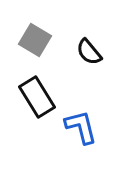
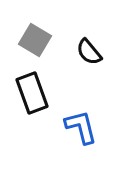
black rectangle: moved 5 px left, 4 px up; rotated 12 degrees clockwise
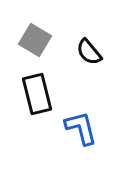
black rectangle: moved 5 px right, 1 px down; rotated 6 degrees clockwise
blue L-shape: moved 1 px down
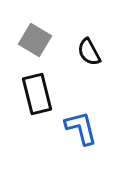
black semicircle: rotated 12 degrees clockwise
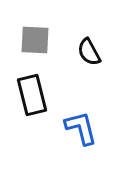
gray square: rotated 28 degrees counterclockwise
black rectangle: moved 5 px left, 1 px down
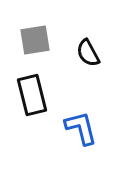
gray square: rotated 12 degrees counterclockwise
black semicircle: moved 1 px left, 1 px down
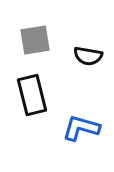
black semicircle: moved 3 px down; rotated 52 degrees counterclockwise
blue L-shape: rotated 60 degrees counterclockwise
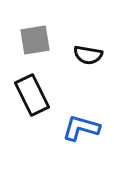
black semicircle: moved 1 px up
black rectangle: rotated 12 degrees counterclockwise
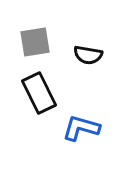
gray square: moved 2 px down
black rectangle: moved 7 px right, 2 px up
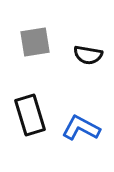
black rectangle: moved 9 px left, 22 px down; rotated 9 degrees clockwise
blue L-shape: rotated 12 degrees clockwise
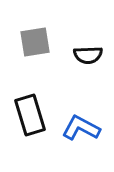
black semicircle: rotated 12 degrees counterclockwise
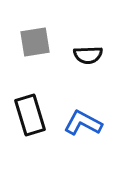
blue L-shape: moved 2 px right, 5 px up
